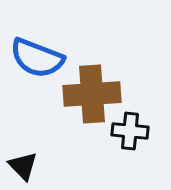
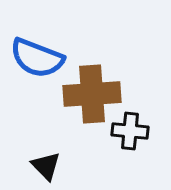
black triangle: moved 23 px right
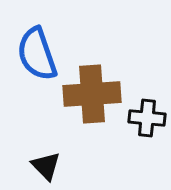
blue semicircle: moved 4 px up; rotated 50 degrees clockwise
black cross: moved 17 px right, 13 px up
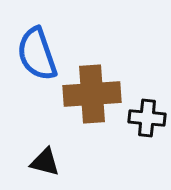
black triangle: moved 1 px left, 4 px up; rotated 32 degrees counterclockwise
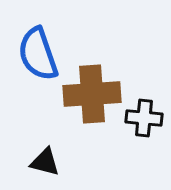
blue semicircle: moved 1 px right
black cross: moved 3 px left
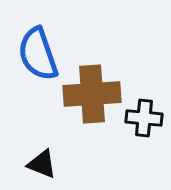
black triangle: moved 3 px left, 2 px down; rotated 8 degrees clockwise
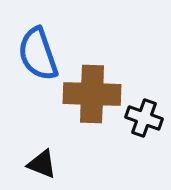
brown cross: rotated 6 degrees clockwise
black cross: rotated 15 degrees clockwise
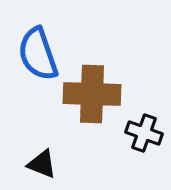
black cross: moved 15 px down
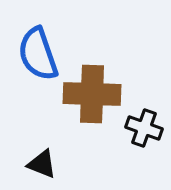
black cross: moved 5 px up
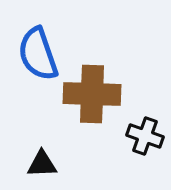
black cross: moved 1 px right, 8 px down
black triangle: rotated 24 degrees counterclockwise
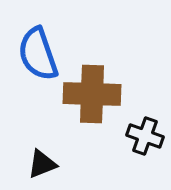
black triangle: rotated 20 degrees counterclockwise
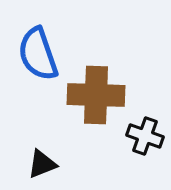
brown cross: moved 4 px right, 1 px down
